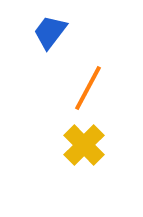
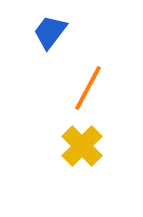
yellow cross: moved 2 px left, 1 px down
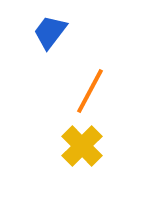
orange line: moved 2 px right, 3 px down
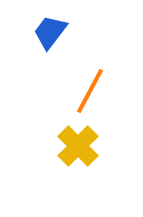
yellow cross: moved 4 px left
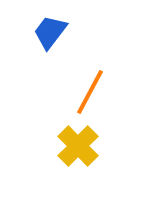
orange line: moved 1 px down
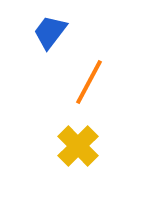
orange line: moved 1 px left, 10 px up
